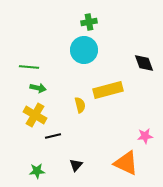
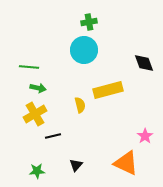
yellow cross: moved 1 px up; rotated 30 degrees clockwise
pink star: rotated 28 degrees counterclockwise
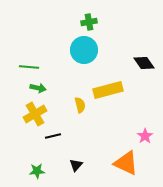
black diamond: rotated 15 degrees counterclockwise
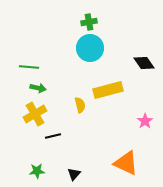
cyan circle: moved 6 px right, 2 px up
pink star: moved 15 px up
black triangle: moved 2 px left, 9 px down
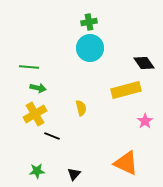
yellow rectangle: moved 18 px right
yellow semicircle: moved 1 px right, 3 px down
black line: moved 1 px left; rotated 35 degrees clockwise
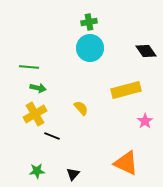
black diamond: moved 2 px right, 12 px up
yellow semicircle: rotated 28 degrees counterclockwise
black triangle: moved 1 px left
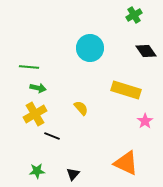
green cross: moved 45 px right, 7 px up; rotated 21 degrees counterclockwise
yellow rectangle: rotated 32 degrees clockwise
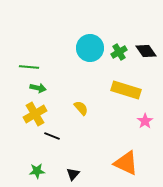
green cross: moved 15 px left, 37 px down
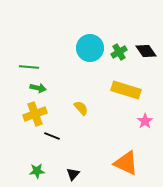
yellow cross: rotated 10 degrees clockwise
